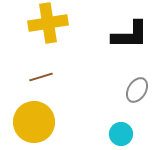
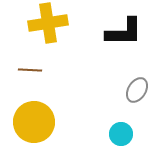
black L-shape: moved 6 px left, 3 px up
brown line: moved 11 px left, 7 px up; rotated 20 degrees clockwise
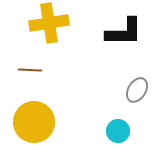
yellow cross: moved 1 px right
cyan circle: moved 3 px left, 3 px up
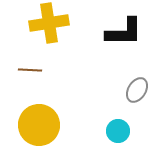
yellow circle: moved 5 px right, 3 px down
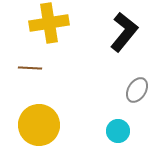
black L-shape: rotated 51 degrees counterclockwise
brown line: moved 2 px up
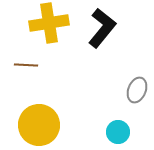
black L-shape: moved 22 px left, 4 px up
brown line: moved 4 px left, 3 px up
gray ellipse: rotated 10 degrees counterclockwise
cyan circle: moved 1 px down
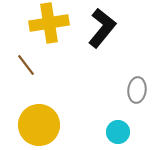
brown line: rotated 50 degrees clockwise
gray ellipse: rotated 15 degrees counterclockwise
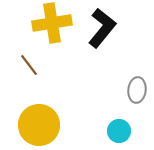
yellow cross: moved 3 px right
brown line: moved 3 px right
cyan circle: moved 1 px right, 1 px up
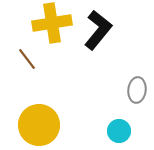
black L-shape: moved 4 px left, 2 px down
brown line: moved 2 px left, 6 px up
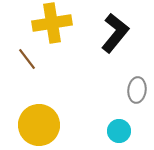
black L-shape: moved 17 px right, 3 px down
